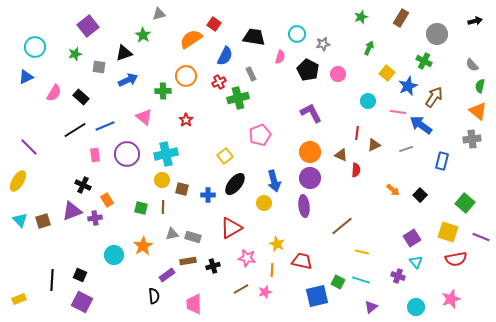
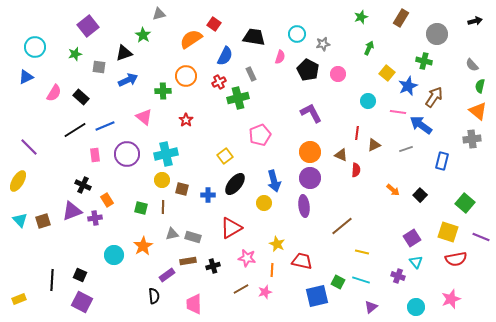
green cross at (424, 61): rotated 14 degrees counterclockwise
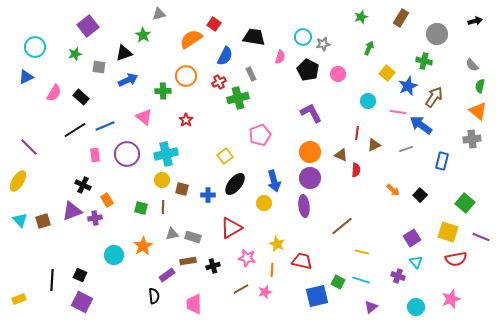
cyan circle at (297, 34): moved 6 px right, 3 px down
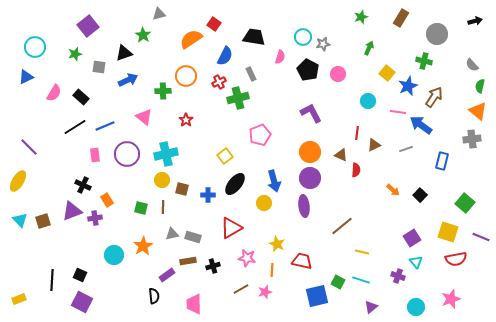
black line at (75, 130): moved 3 px up
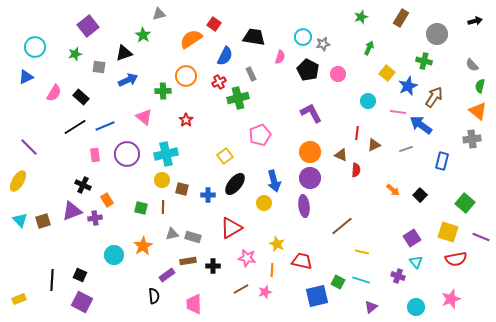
black cross at (213, 266): rotated 16 degrees clockwise
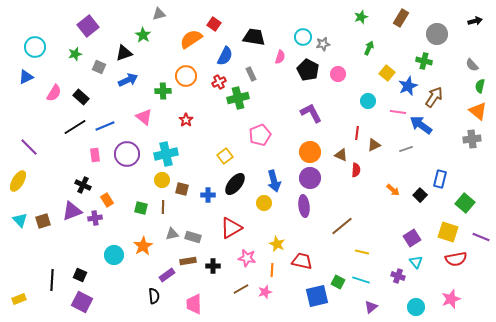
gray square at (99, 67): rotated 16 degrees clockwise
blue rectangle at (442, 161): moved 2 px left, 18 px down
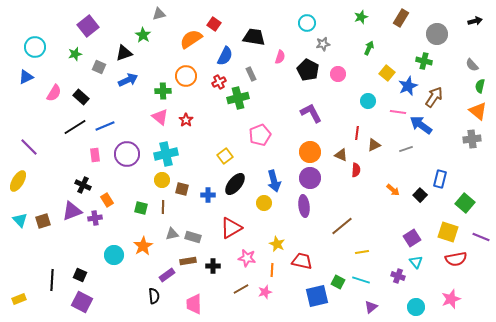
cyan circle at (303, 37): moved 4 px right, 14 px up
pink triangle at (144, 117): moved 16 px right
yellow line at (362, 252): rotated 24 degrees counterclockwise
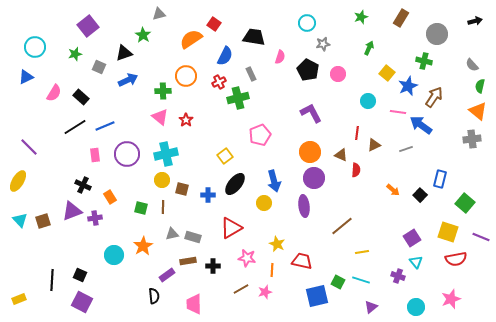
purple circle at (310, 178): moved 4 px right
orange rectangle at (107, 200): moved 3 px right, 3 px up
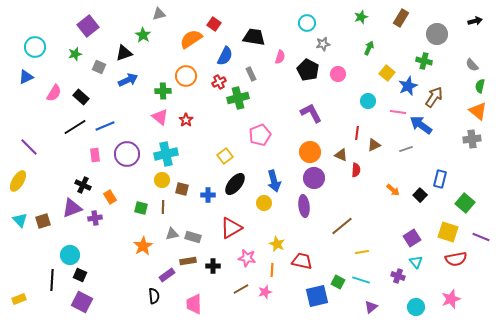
purple triangle at (72, 211): moved 3 px up
cyan circle at (114, 255): moved 44 px left
